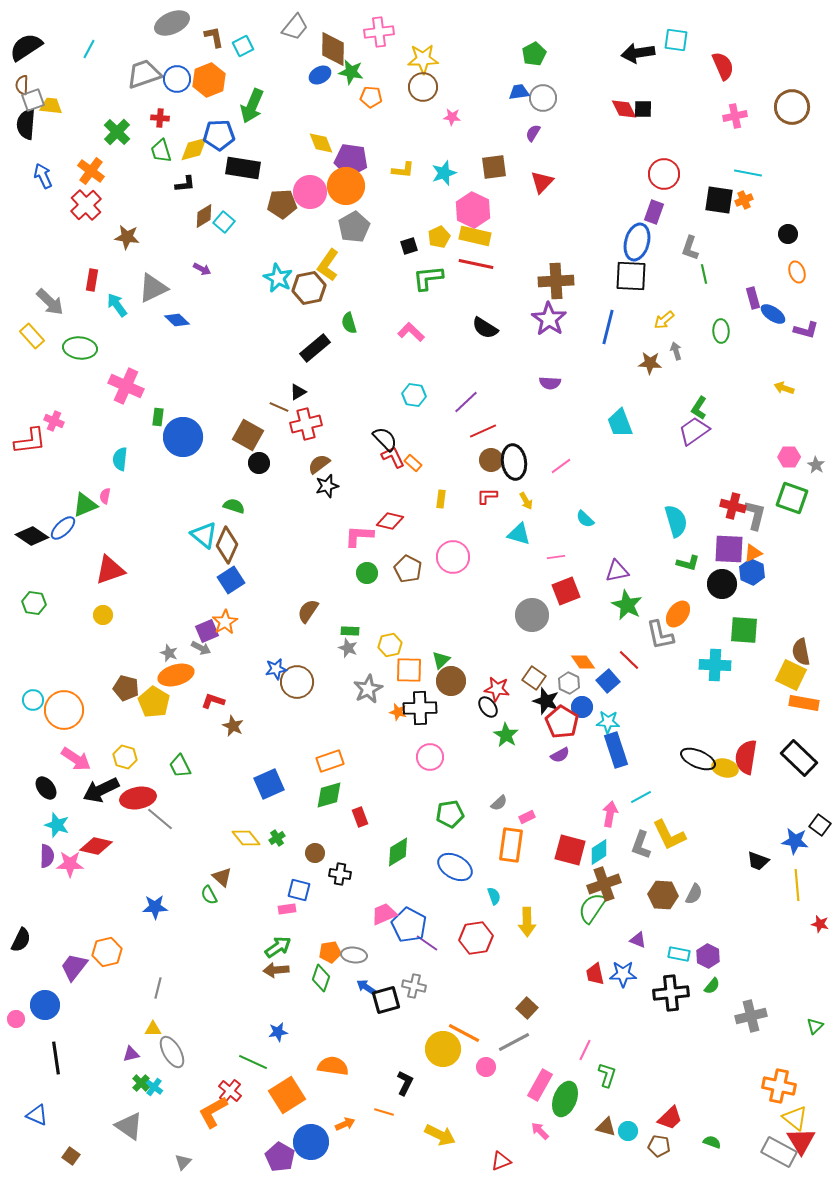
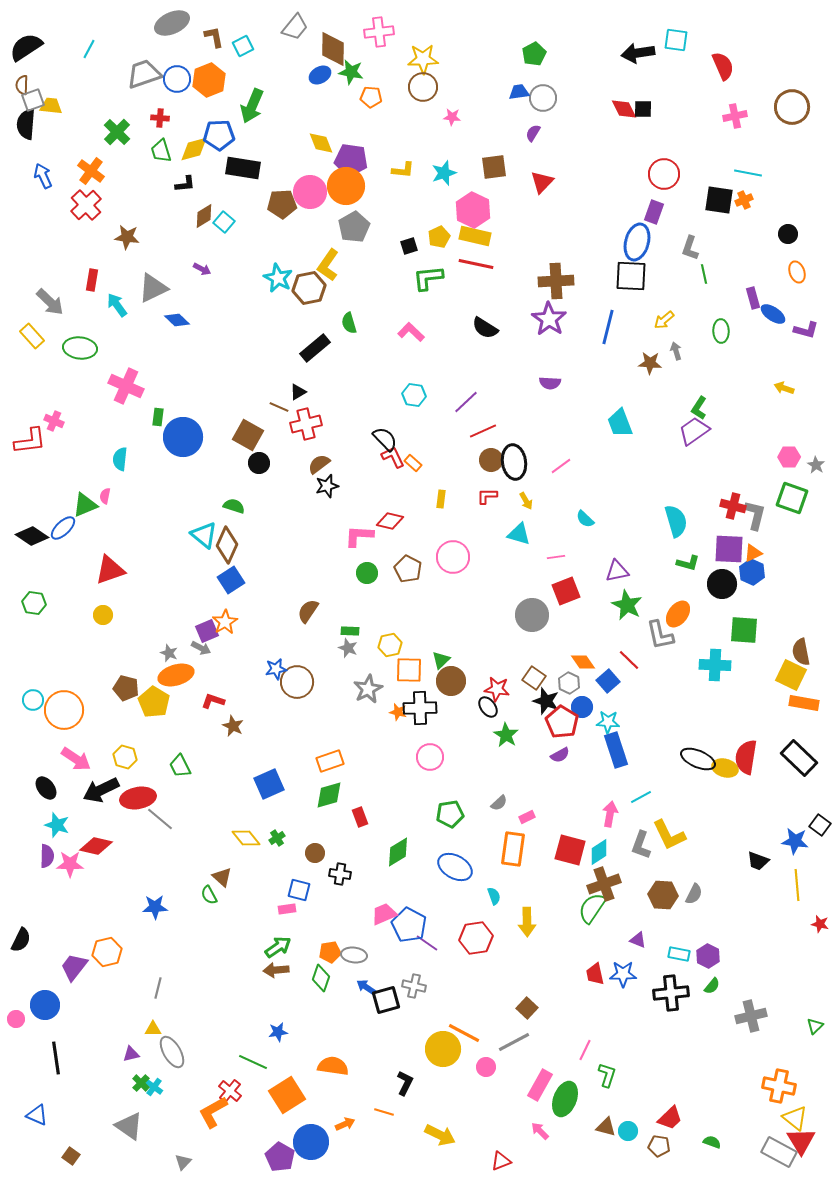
orange rectangle at (511, 845): moved 2 px right, 4 px down
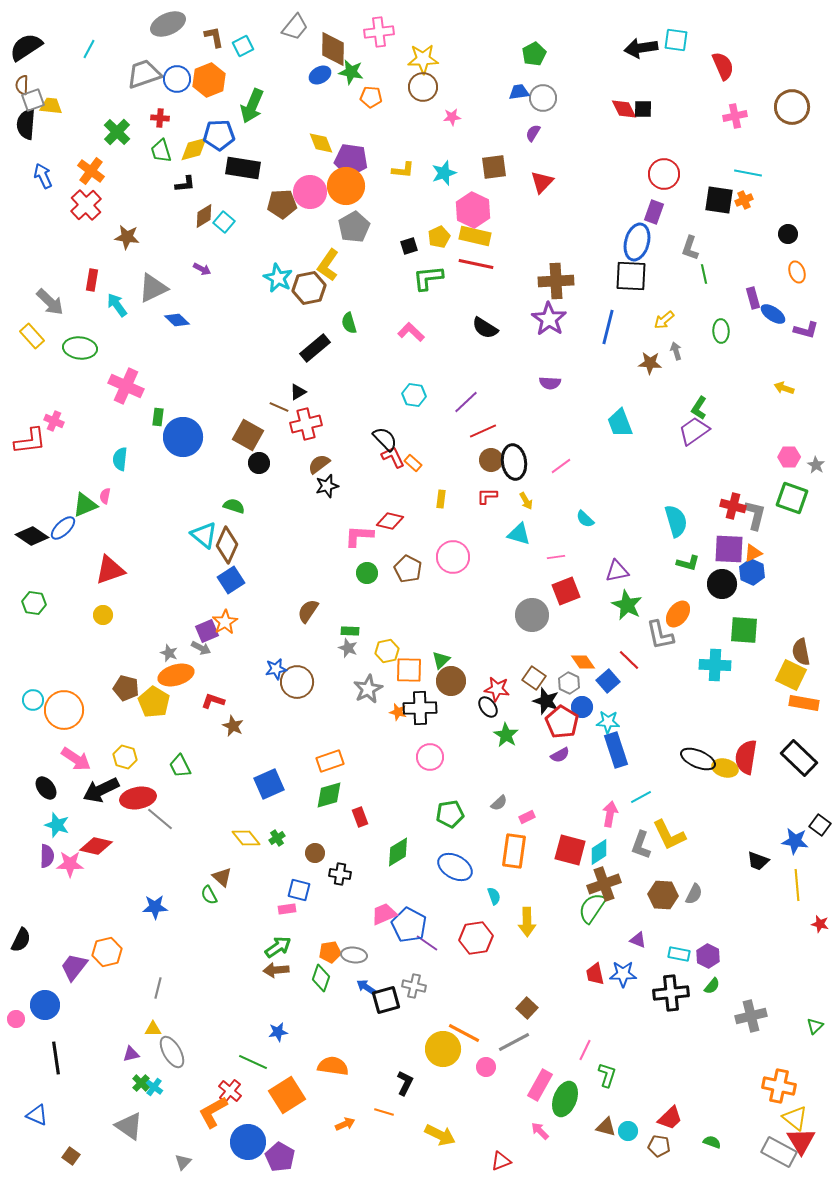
gray ellipse at (172, 23): moved 4 px left, 1 px down
black arrow at (638, 53): moved 3 px right, 5 px up
pink star at (452, 117): rotated 12 degrees counterclockwise
yellow hexagon at (390, 645): moved 3 px left, 6 px down
orange rectangle at (513, 849): moved 1 px right, 2 px down
blue circle at (311, 1142): moved 63 px left
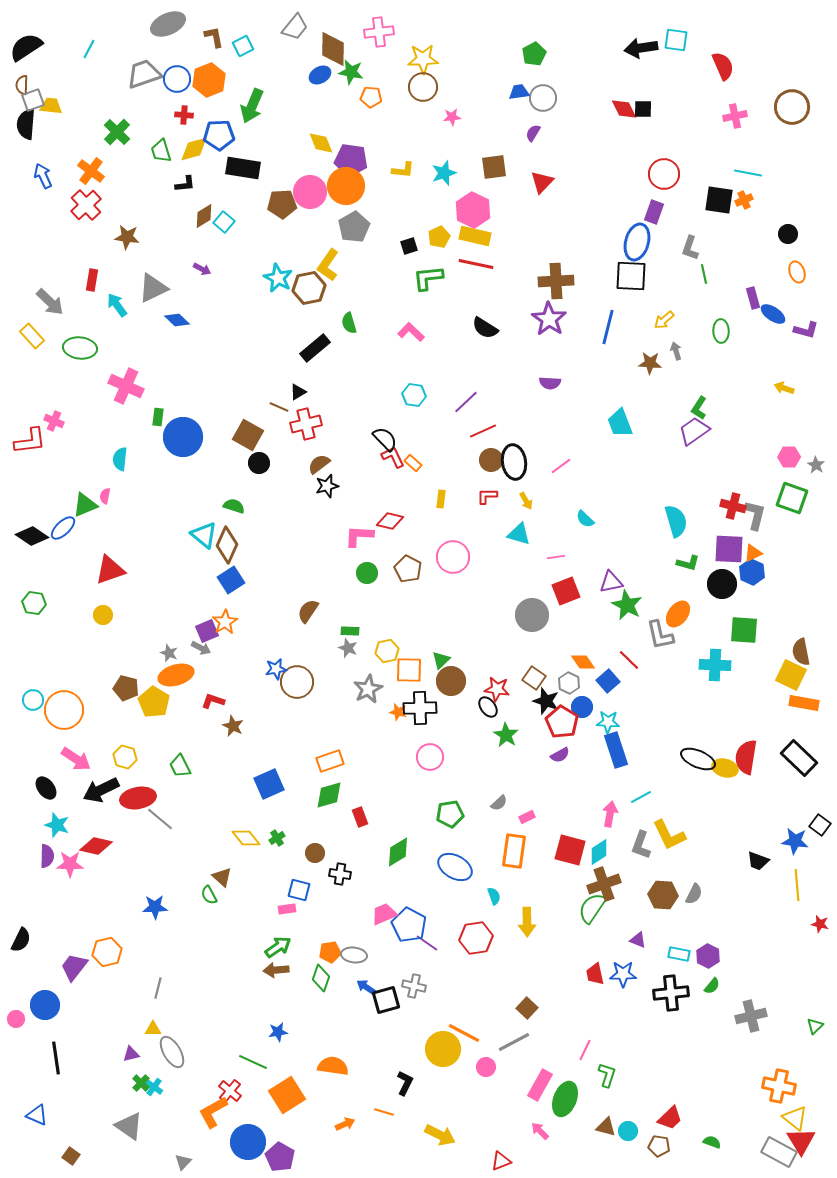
red cross at (160, 118): moved 24 px right, 3 px up
purple triangle at (617, 571): moved 6 px left, 11 px down
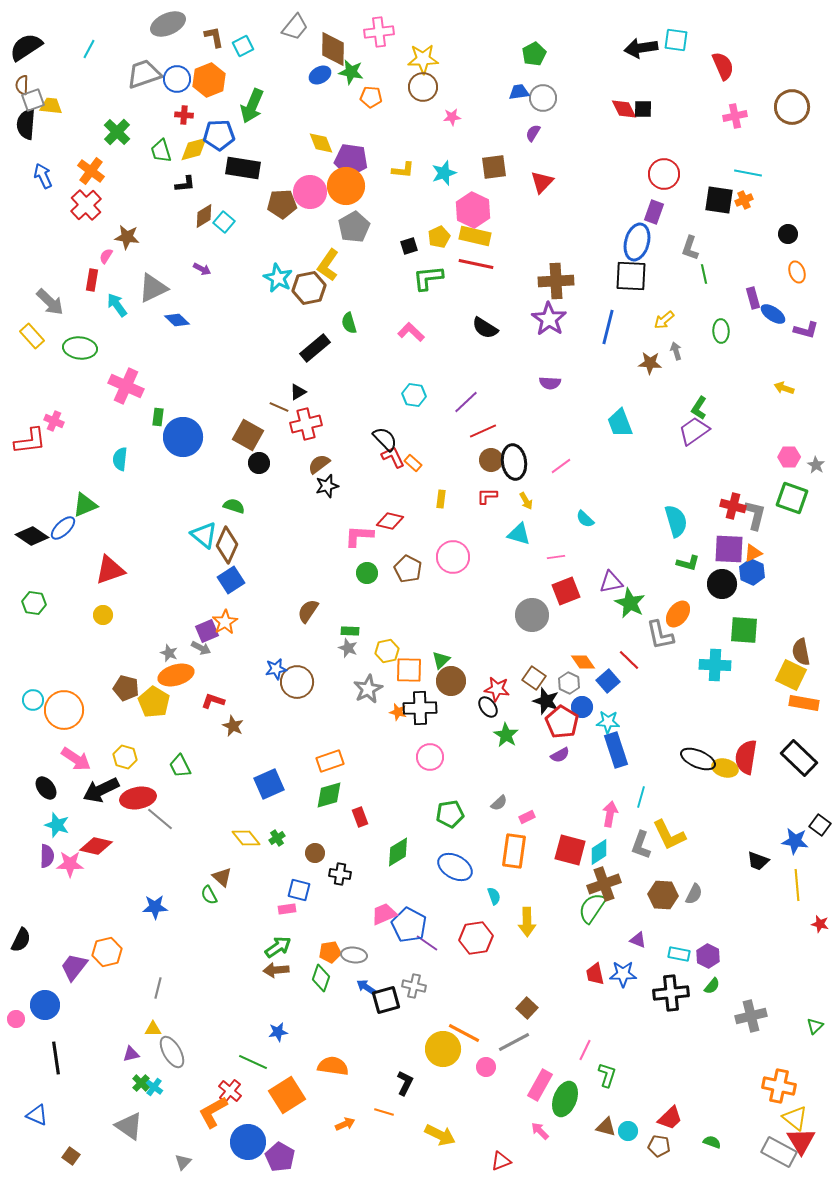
pink semicircle at (105, 496): moved 1 px right, 240 px up; rotated 21 degrees clockwise
green star at (627, 605): moved 3 px right, 2 px up
cyan line at (641, 797): rotated 45 degrees counterclockwise
